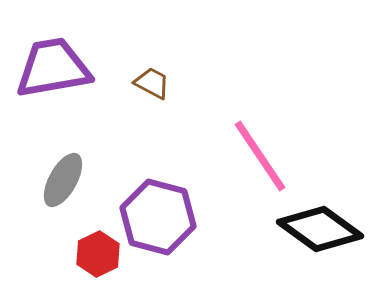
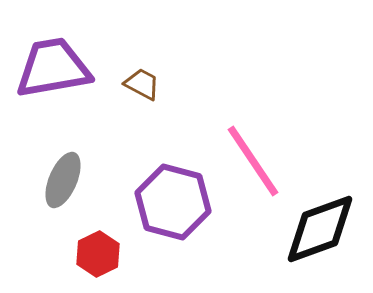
brown trapezoid: moved 10 px left, 1 px down
pink line: moved 7 px left, 5 px down
gray ellipse: rotated 6 degrees counterclockwise
purple hexagon: moved 15 px right, 15 px up
black diamond: rotated 56 degrees counterclockwise
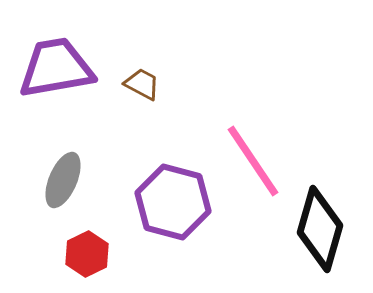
purple trapezoid: moved 3 px right
black diamond: rotated 54 degrees counterclockwise
red hexagon: moved 11 px left
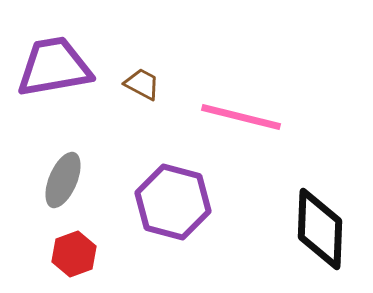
purple trapezoid: moved 2 px left, 1 px up
pink line: moved 12 px left, 44 px up; rotated 42 degrees counterclockwise
black diamond: rotated 14 degrees counterclockwise
red hexagon: moved 13 px left; rotated 6 degrees clockwise
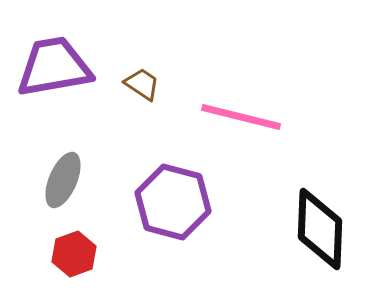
brown trapezoid: rotated 6 degrees clockwise
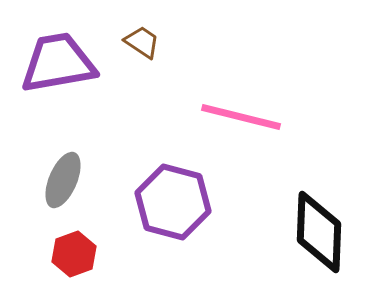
purple trapezoid: moved 4 px right, 4 px up
brown trapezoid: moved 42 px up
black diamond: moved 1 px left, 3 px down
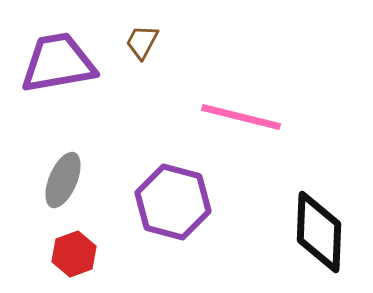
brown trapezoid: rotated 96 degrees counterclockwise
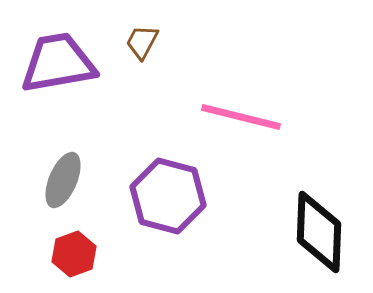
purple hexagon: moved 5 px left, 6 px up
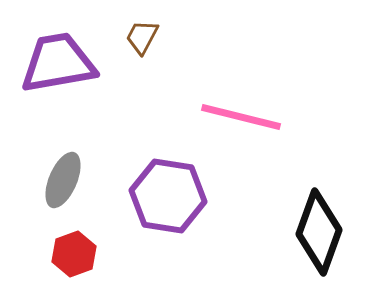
brown trapezoid: moved 5 px up
purple hexagon: rotated 6 degrees counterclockwise
black diamond: rotated 18 degrees clockwise
